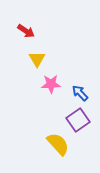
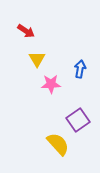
blue arrow: moved 24 px up; rotated 54 degrees clockwise
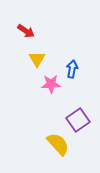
blue arrow: moved 8 px left
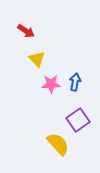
yellow triangle: rotated 12 degrees counterclockwise
blue arrow: moved 3 px right, 13 px down
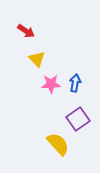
blue arrow: moved 1 px down
purple square: moved 1 px up
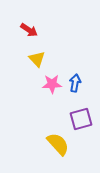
red arrow: moved 3 px right, 1 px up
pink star: moved 1 px right
purple square: moved 3 px right; rotated 20 degrees clockwise
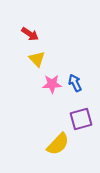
red arrow: moved 1 px right, 4 px down
blue arrow: rotated 36 degrees counterclockwise
yellow semicircle: rotated 85 degrees clockwise
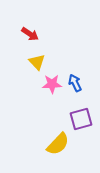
yellow triangle: moved 3 px down
